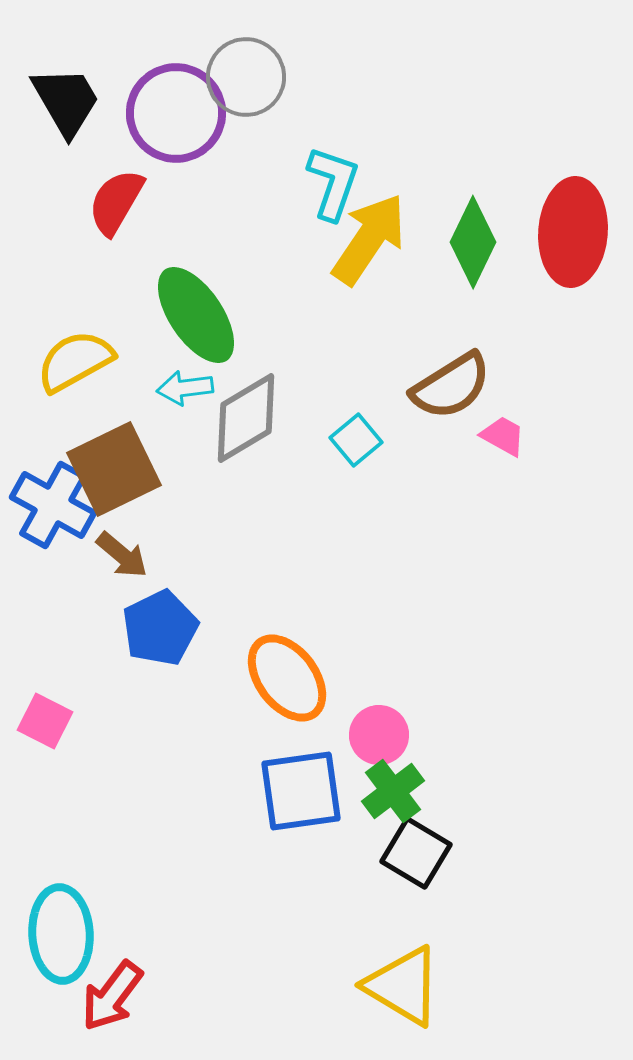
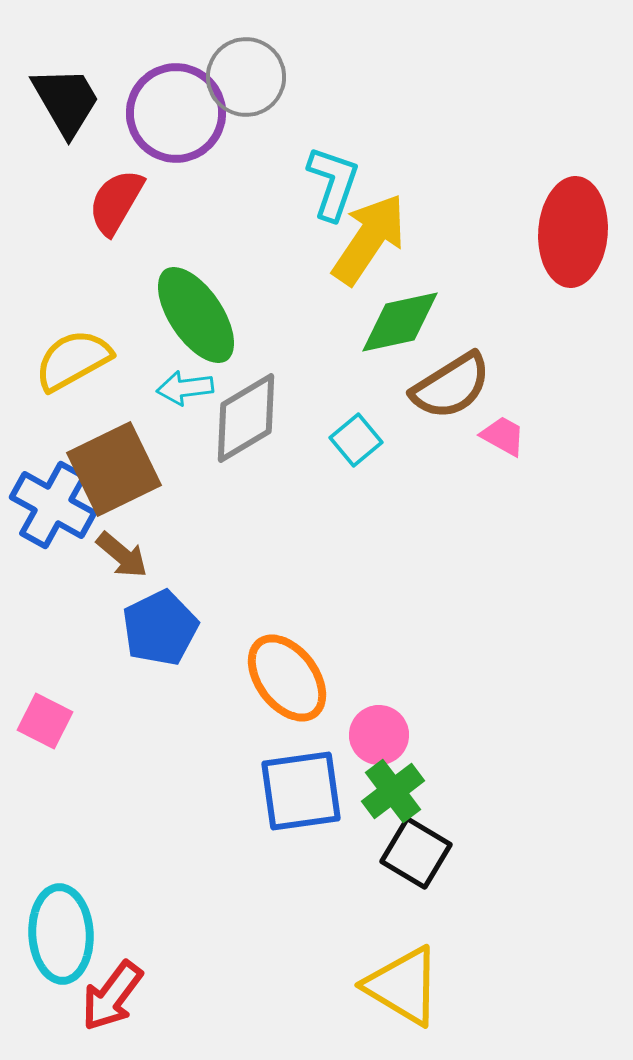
green diamond: moved 73 px left, 80 px down; rotated 52 degrees clockwise
yellow semicircle: moved 2 px left, 1 px up
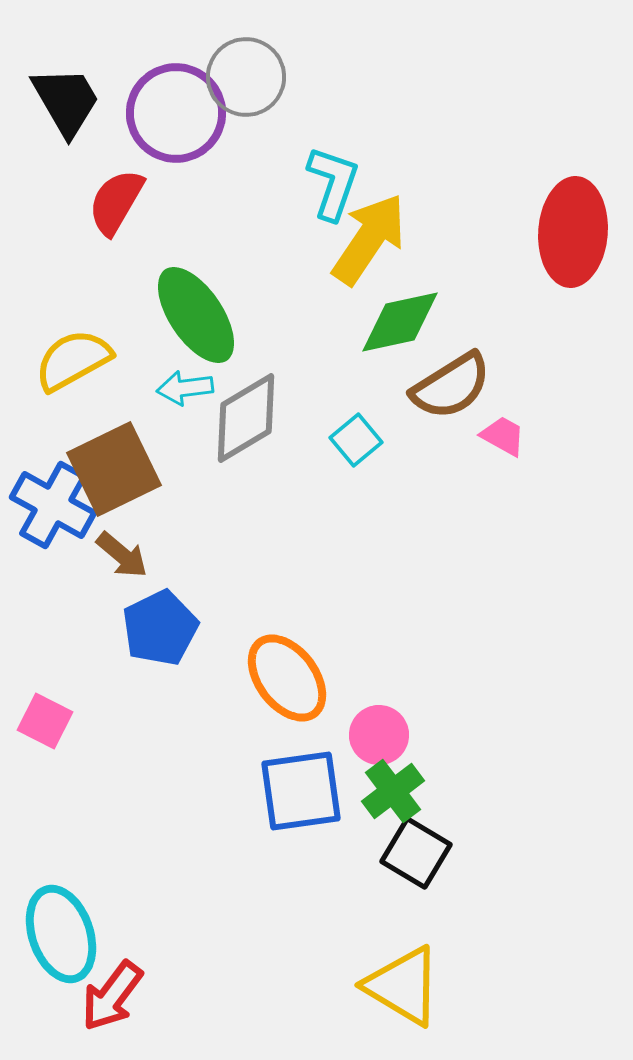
cyan ellipse: rotated 16 degrees counterclockwise
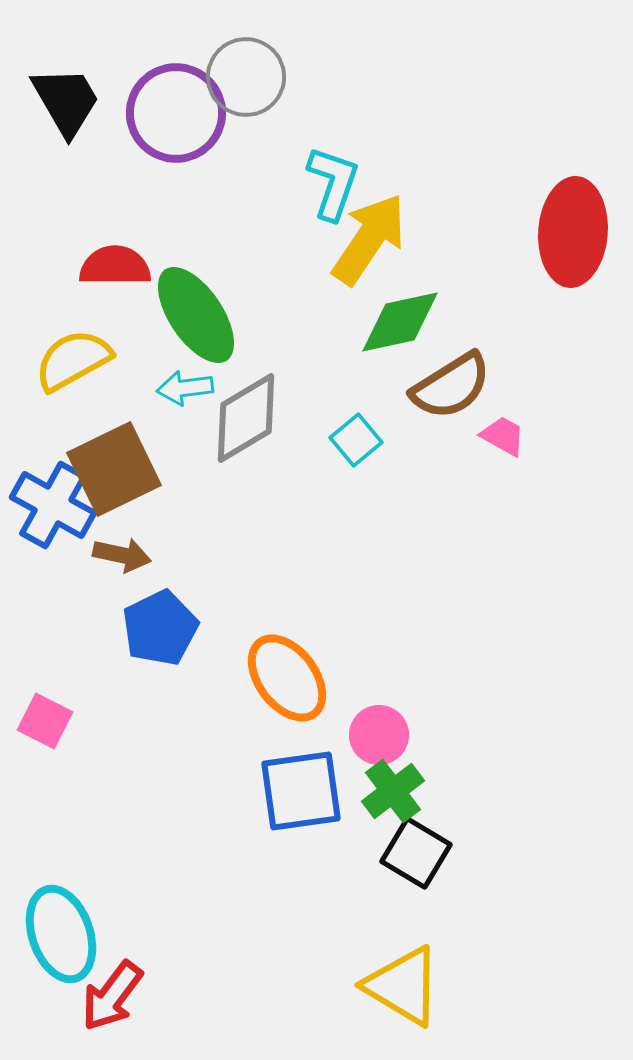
red semicircle: moved 1 px left, 64 px down; rotated 60 degrees clockwise
brown arrow: rotated 28 degrees counterclockwise
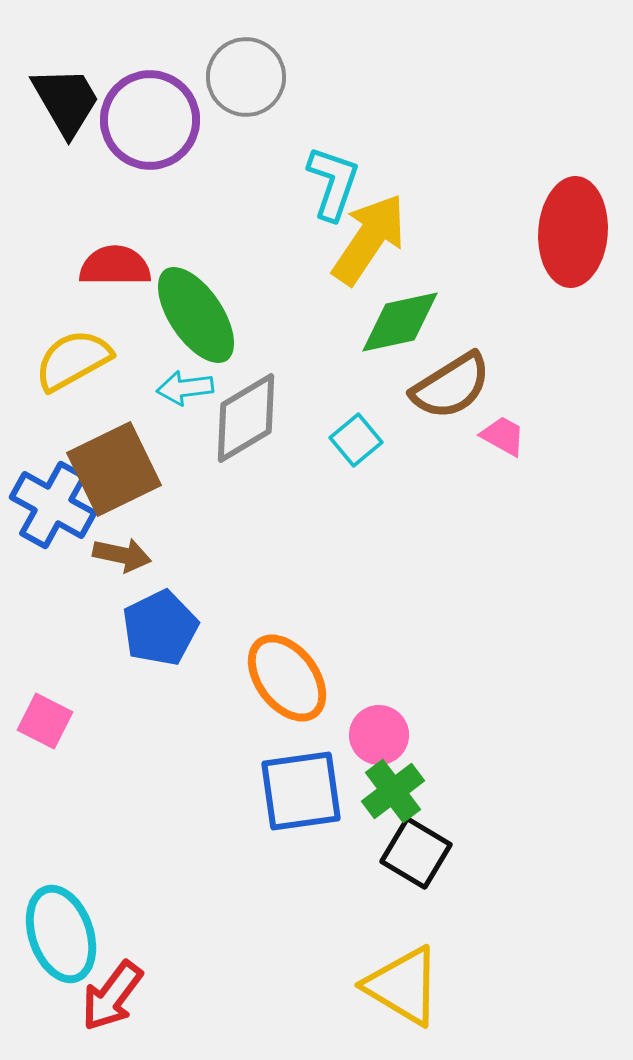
purple circle: moved 26 px left, 7 px down
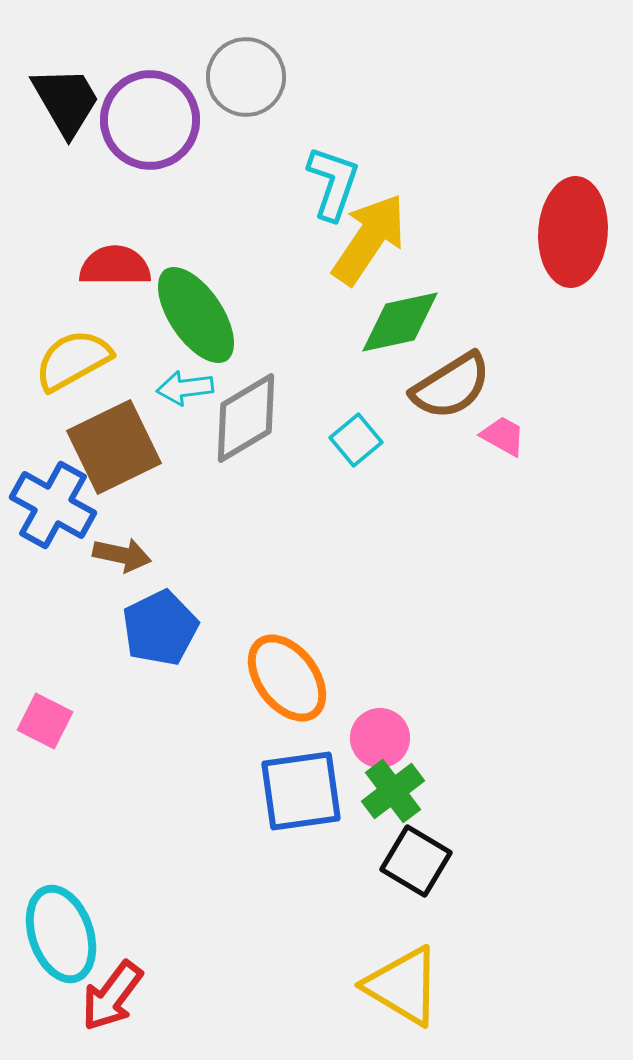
brown square: moved 22 px up
pink circle: moved 1 px right, 3 px down
black square: moved 8 px down
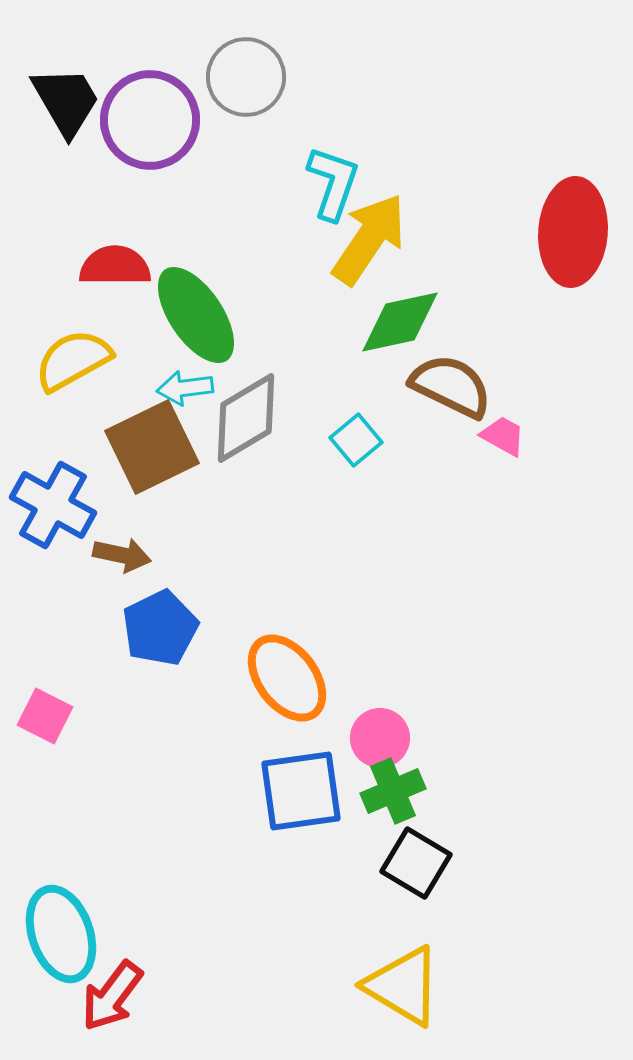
brown semicircle: rotated 122 degrees counterclockwise
brown square: moved 38 px right
pink square: moved 5 px up
green cross: rotated 14 degrees clockwise
black square: moved 2 px down
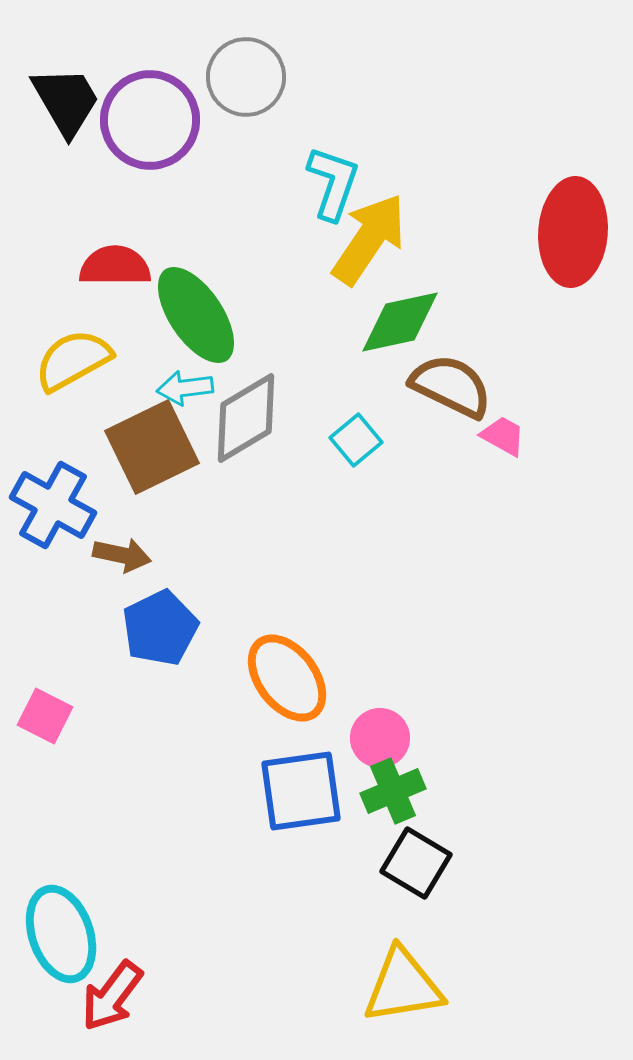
yellow triangle: rotated 40 degrees counterclockwise
